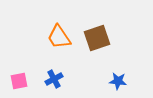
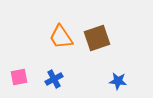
orange trapezoid: moved 2 px right
pink square: moved 4 px up
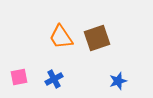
blue star: rotated 24 degrees counterclockwise
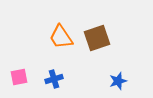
blue cross: rotated 12 degrees clockwise
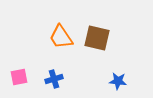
brown square: rotated 32 degrees clockwise
blue star: rotated 24 degrees clockwise
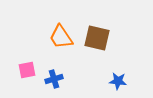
pink square: moved 8 px right, 7 px up
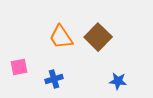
brown square: moved 1 px right, 1 px up; rotated 32 degrees clockwise
pink square: moved 8 px left, 3 px up
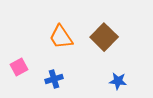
brown square: moved 6 px right
pink square: rotated 18 degrees counterclockwise
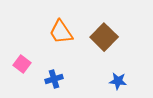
orange trapezoid: moved 5 px up
pink square: moved 3 px right, 3 px up; rotated 24 degrees counterclockwise
